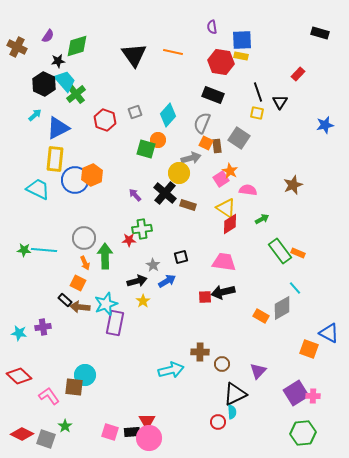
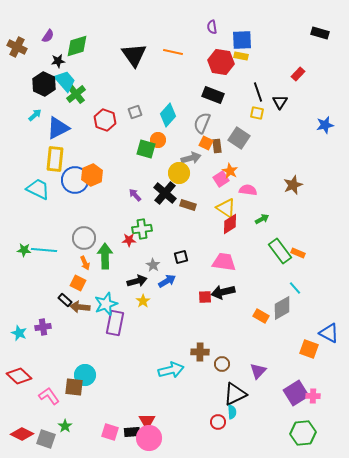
cyan star at (19, 333): rotated 14 degrees clockwise
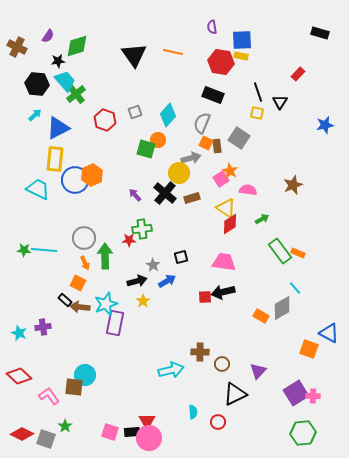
black hexagon at (44, 84): moved 7 px left; rotated 20 degrees counterclockwise
brown rectangle at (188, 205): moved 4 px right, 7 px up; rotated 35 degrees counterclockwise
cyan semicircle at (232, 412): moved 39 px left
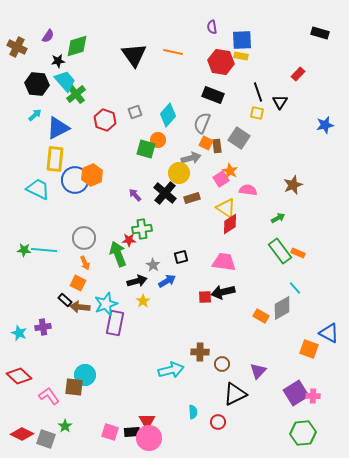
green arrow at (262, 219): moved 16 px right, 1 px up
green arrow at (105, 256): moved 13 px right, 2 px up; rotated 20 degrees counterclockwise
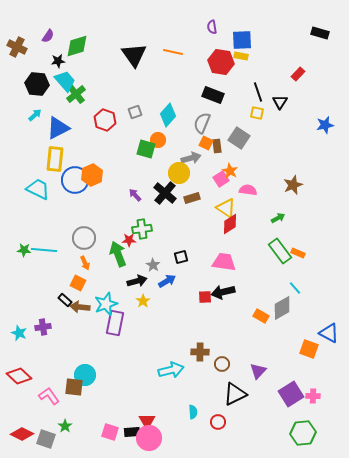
purple square at (296, 393): moved 5 px left, 1 px down
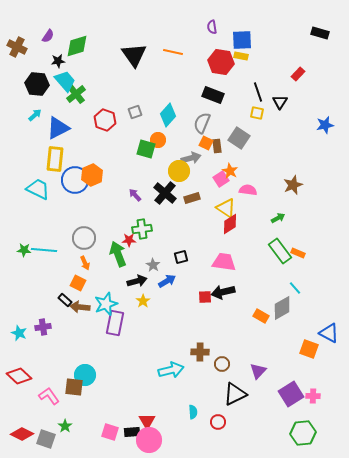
yellow circle at (179, 173): moved 2 px up
pink circle at (149, 438): moved 2 px down
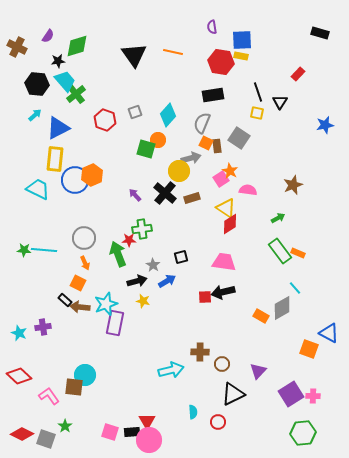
black rectangle at (213, 95): rotated 30 degrees counterclockwise
yellow star at (143, 301): rotated 24 degrees counterclockwise
black triangle at (235, 394): moved 2 px left
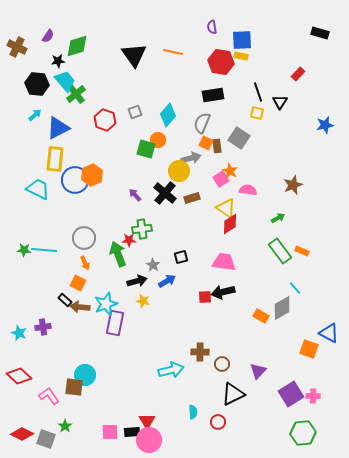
orange rectangle at (298, 253): moved 4 px right, 2 px up
pink square at (110, 432): rotated 18 degrees counterclockwise
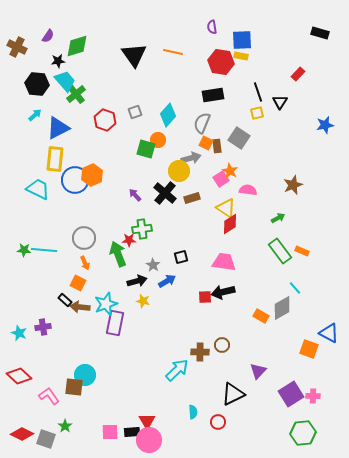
yellow square at (257, 113): rotated 24 degrees counterclockwise
brown circle at (222, 364): moved 19 px up
cyan arrow at (171, 370): moved 6 px right; rotated 30 degrees counterclockwise
